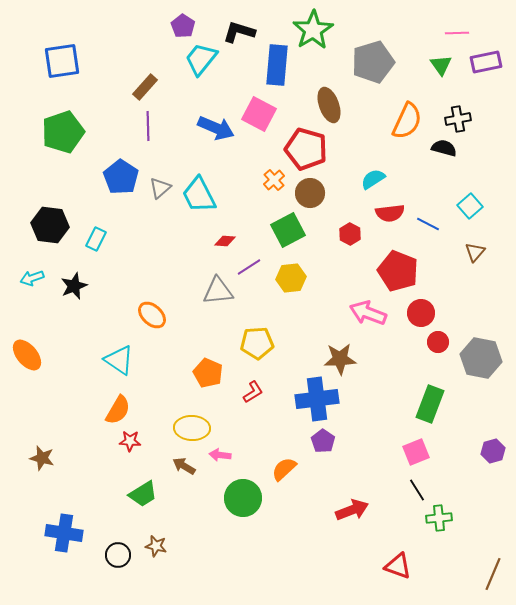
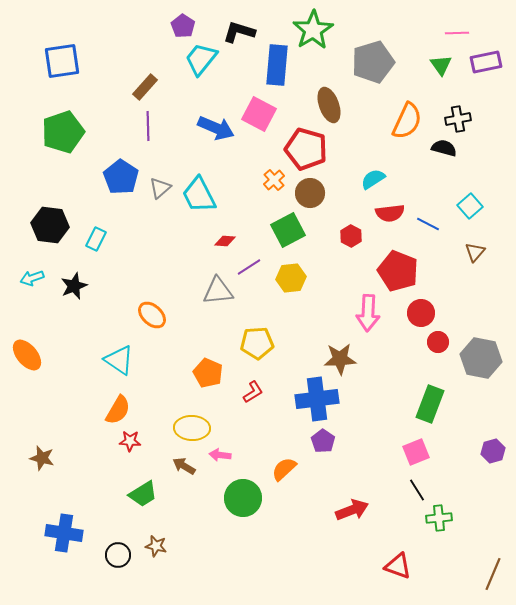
red hexagon at (350, 234): moved 1 px right, 2 px down
pink arrow at (368, 313): rotated 108 degrees counterclockwise
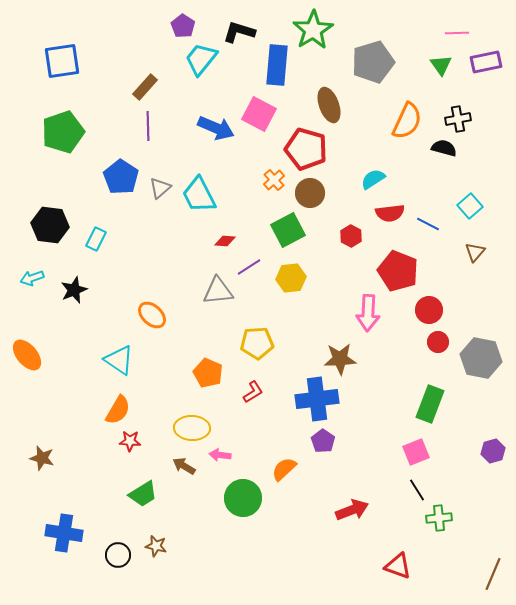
black star at (74, 286): moved 4 px down
red circle at (421, 313): moved 8 px right, 3 px up
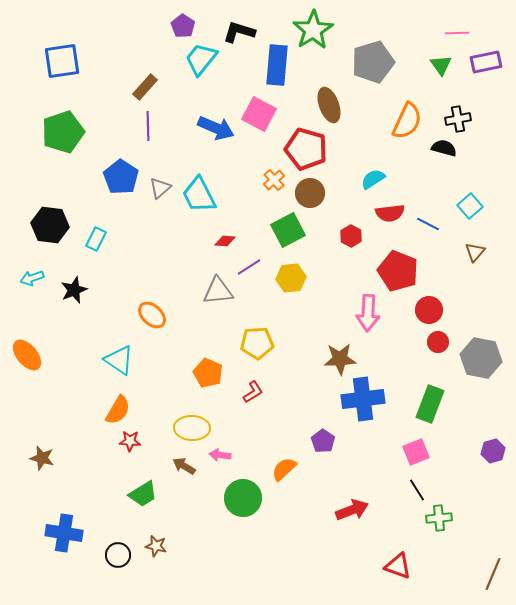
blue cross at (317, 399): moved 46 px right
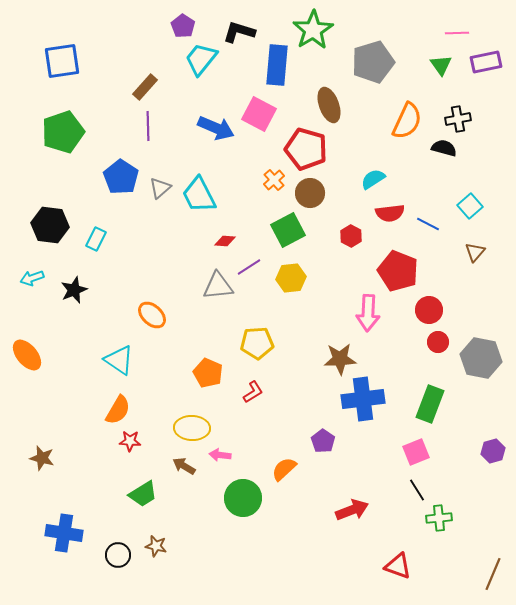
gray triangle at (218, 291): moved 5 px up
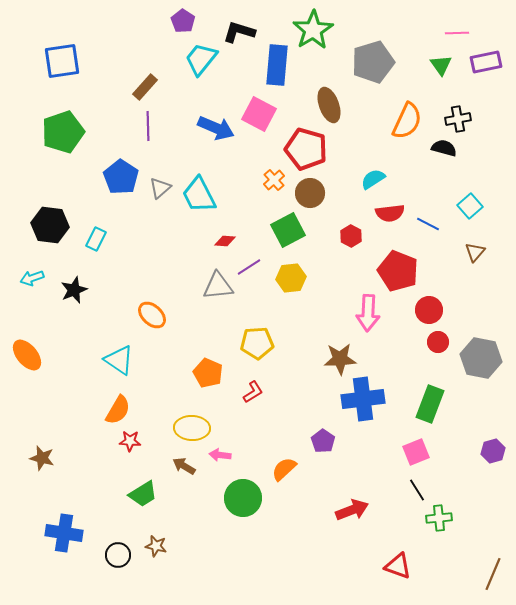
purple pentagon at (183, 26): moved 5 px up
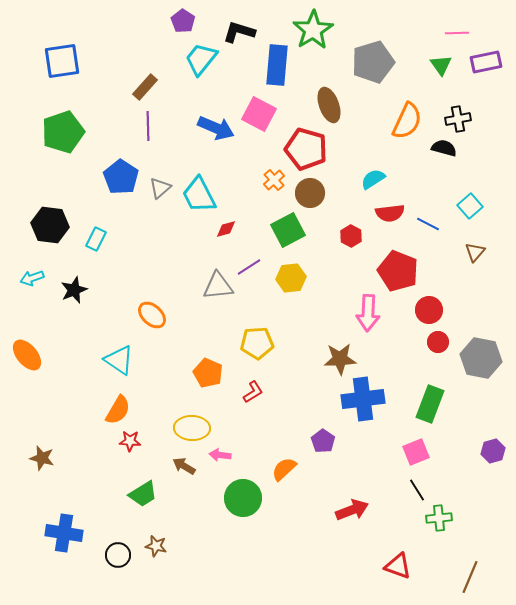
red diamond at (225, 241): moved 1 px right, 12 px up; rotated 20 degrees counterclockwise
brown line at (493, 574): moved 23 px left, 3 px down
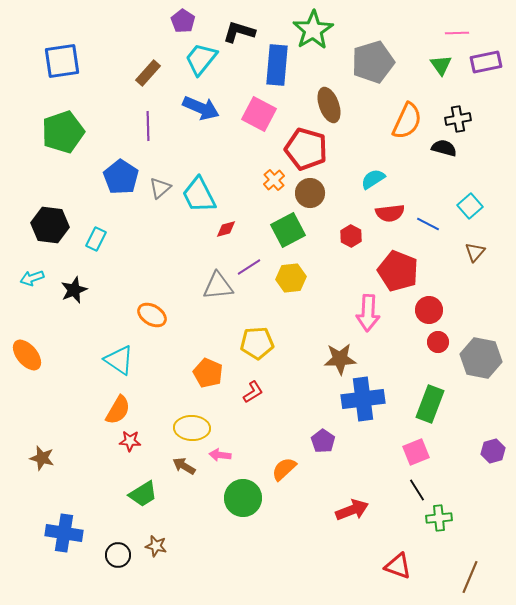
brown rectangle at (145, 87): moved 3 px right, 14 px up
blue arrow at (216, 128): moved 15 px left, 20 px up
orange ellipse at (152, 315): rotated 12 degrees counterclockwise
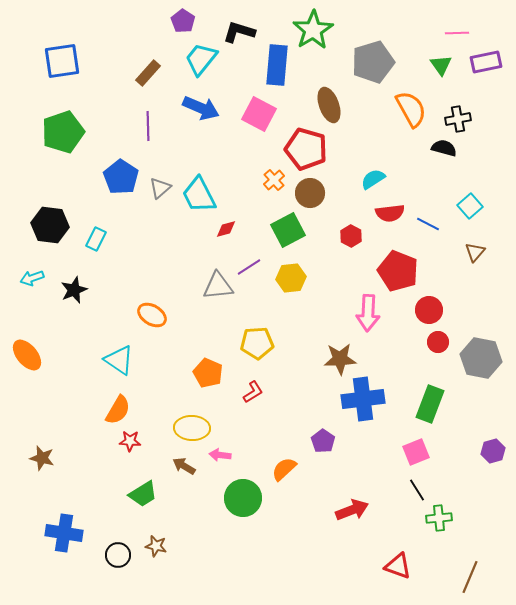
orange semicircle at (407, 121): moved 4 px right, 12 px up; rotated 54 degrees counterclockwise
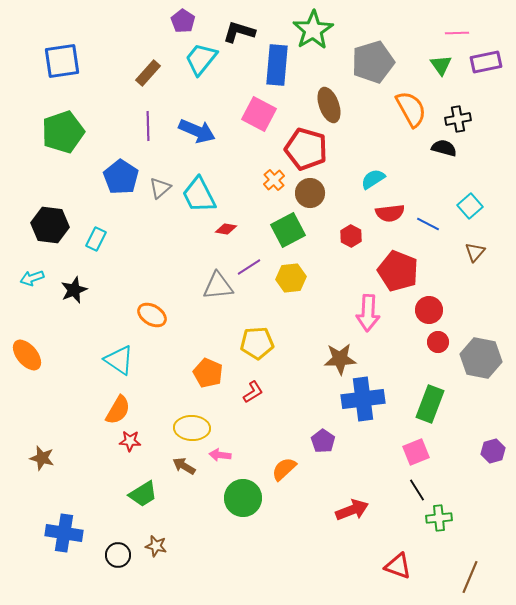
blue arrow at (201, 108): moved 4 px left, 23 px down
red diamond at (226, 229): rotated 25 degrees clockwise
